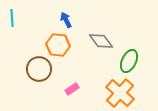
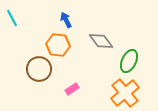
cyan line: rotated 24 degrees counterclockwise
orange cross: moved 5 px right; rotated 8 degrees clockwise
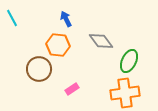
blue arrow: moved 1 px up
orange cross: rotated 32 degrees clockwise
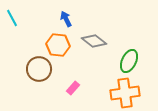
gray diamond: moved 7 px left; rotated 15 degrees counterclockwise
pink rectangle: moved 1 px right, 1 px up; rotated 16 degrees counterclockwise
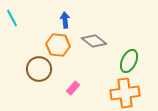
blue arrow: moved 1 px left, 1 px down; rotated 21 degrees clockwise
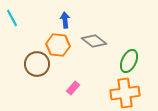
brown circle: moved 2 px left, 5 px up
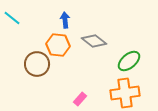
cyan line: rotated 24 degrees counterclockwise
green ellipse: rotated 25 degrees clockwise
pink rectangle: moved 7 px right, 11 px down
